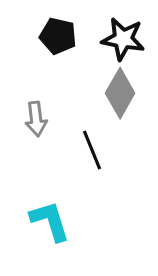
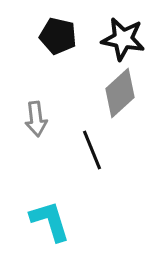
gray diamond: rotated 18 degrees clockwise
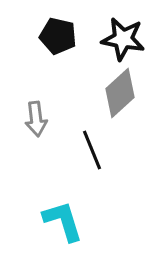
cyan L-shape: moved 13 px right
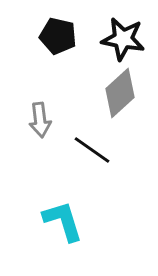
gray arrow: moved 4 px right, 1 px down
black line: rotated 33 degrees counterclockwise
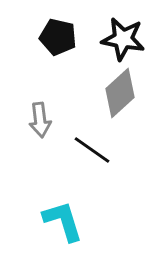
black pentagon: moved 1 px down
